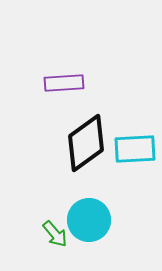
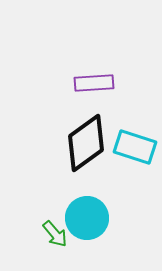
purple rectangle: moved 30 px right
cyan rectangle: moved 2 px up; rotated 21 degrees clockwise
cyan circle: moved 2 px left, 2 px up
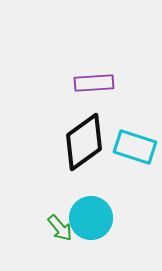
black diamond: moved 2 px left, 1 px up
cyan circle: moved 4 px right
green arrow: moved 5 px right, 6 px up
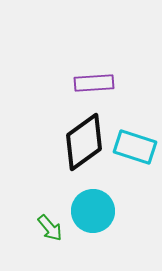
cyan circle: moved 2 px right, 7 px up
green arrow: moved 10 px left
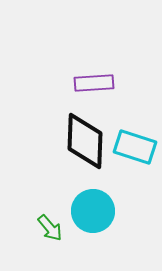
black diamond: moved 1 px right, 1 px up; rotated 52 degrees counterclockwise
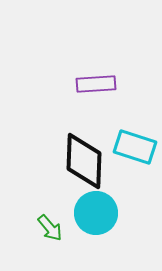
purple rectangle: moved 2 px right, 1 px down
black diamond: moved 1 px left, 20 px down
cyan circle: moved 3 px right, 2 px down
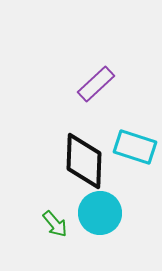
purple rectangle: rotated 39 degrees counterclockwise
cyan circle: moved 4 px right
green arrow: moved 5 px right, 4 px up
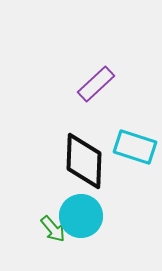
cyan circle: moved 19 px left, 3 px down
green arrow: moved 2 px left, 5 px down
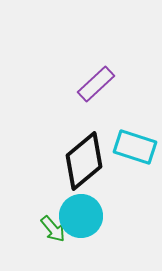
black diamond: rotated 48 degrees clockwise
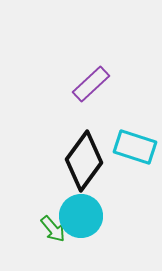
purple rectangle: moved 5 px left
black diamond: rotated 14 degrees counterclockwise
